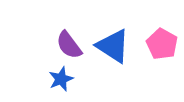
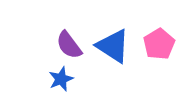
pink pentagon: moved 3 px left; rotated 12 degrees clockwise
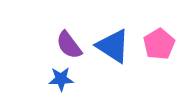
blue star: rotated 20 degrees clockwise
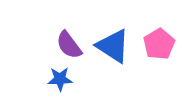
blue star: moved 1 px left
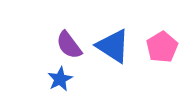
pink pentagon: moved 3 px right, 3 px down
blue star: rotated 25 degrees counterclockwise
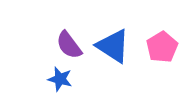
blue star: rotated 30 degrees counterclockwise
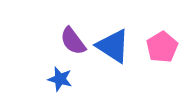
purple semicircle: moved 4 px right, 4 px up
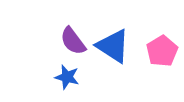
pink pentagon: moved 4 px down
blue star: moved 7 px right, 2 px up
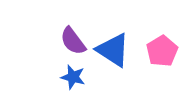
blue triangle: moved 4 px down
blue star: moved 6 px right
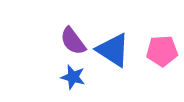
pink pentagon: rotated 28 degrees clockwise
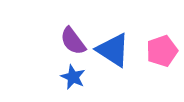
pink pentagon: rotated 16 degrees counterclockwise
blue star: rotated 10 degrees clockwise
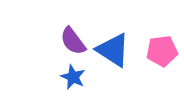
pink pentagon: rotated 12 degrees clockwise
